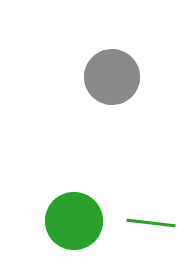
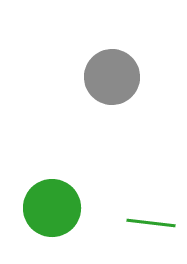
green circle: moved 22 px left, 13 px up
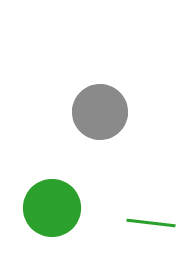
gray circle: moved 12 px left, 35 px down
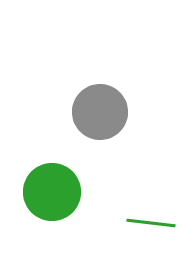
green circle: moved 16 px up
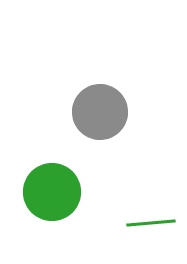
green line: rotated 12 degrees counterclockwise
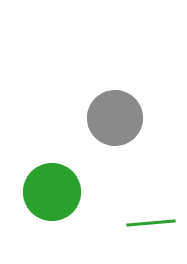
gray circle: moved 15 px right, 6 px down
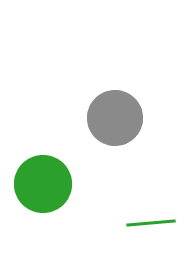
green circle: moved 9 px left, 8 px up
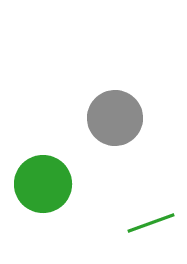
green line: rotated 15 degrees counterclockwise
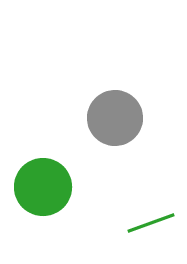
green circle: moved 3 px down
